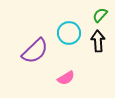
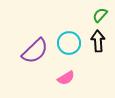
cyan circle: moved 10 px down
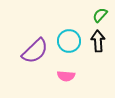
cyan circle: moved 2 px up
pink semicircle: moved 2 px up; rotated 36 degrees clockwise
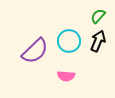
green semicircle: moved 2 px left, 1 px down
black arrow: rotated 25 degrees clockwise
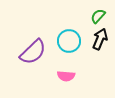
black arrow: moved 2 px right, 2 px up
purple semicircle: moved 2 px left, 1 px down
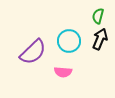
green semicircle: rotated 28 degrees counterclockwise
pink semicircle: moved 3 px left, 4 px up
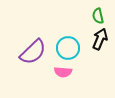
green semicircle: rotated 28 degrees counterclockwise
cyan circle: moved 1 px left, 7 px down
